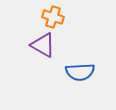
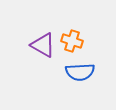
orange cross: moved 19 px right, 24 px down
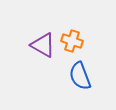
blue semicircle: moved 4 px down; rotated 72 degrees clockwise
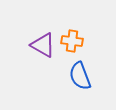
orange cross: rotated 10 degrees counterclockwise
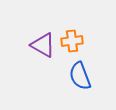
orange cross: rotated 15 degrees counterclockwise
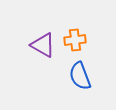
orange cross: moved 3 px right, 1 px up
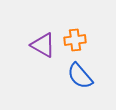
blue semicircle: rotated 20 degrees counterclockwise
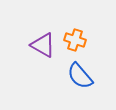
orange cross: rotated 25 degrees clockwise
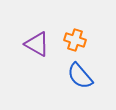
purple triangle: moved 6 px left, 1 px up
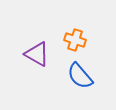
purple triangle: moved 10 px down
